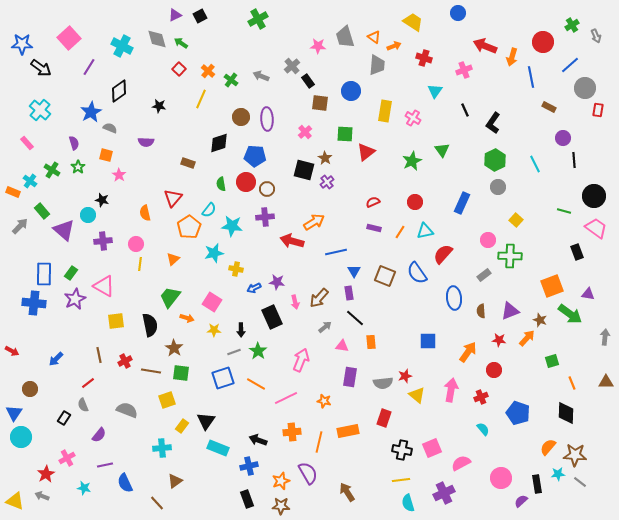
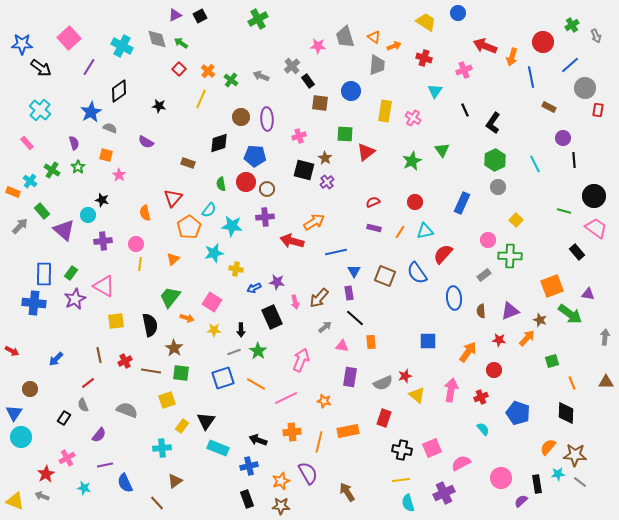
yellow trapezoid at (413, 22): moved 13 px right
pink cross at (305, 132): moved 6 px left, 4 px down; rotated 24 degrees clockwise
purple semicircle at (146, 142): rotated 28 degrees clockwise
black rectangle at (577, 252): rotated 21 degrees counterclockwise
gray semicircle at (383, 383): rotated 18 degrees counterclockwise
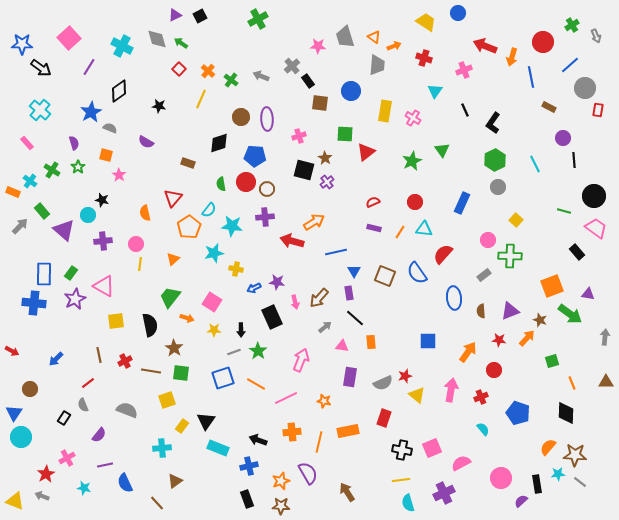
cyan triangle at (425, 231): moved 1 px left, 2 px up; rotated 18 degrees clockwise
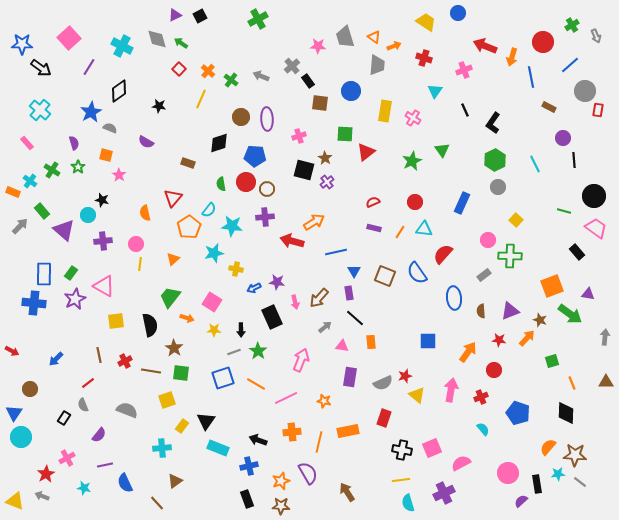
gray circle at (585, 88): moved 3 px down
pink circle at (501, 478): moved 7 px right, 5 px up
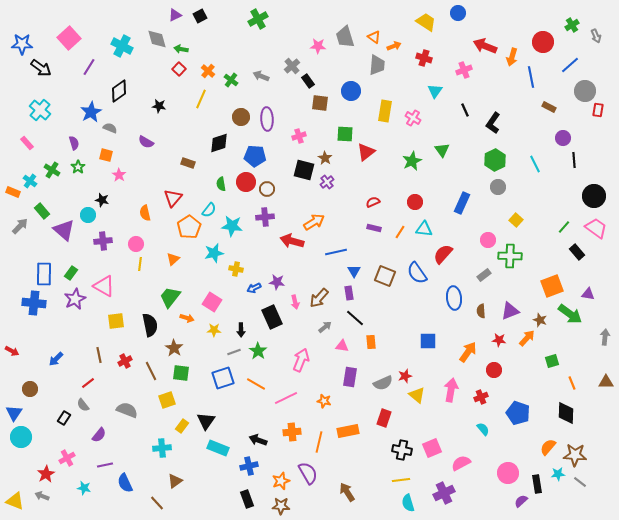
green arrow at (181, 43): moved 6 px down; rotated 24 degrees counterclockwise
green line at (564, 211): moved 16 px down; rotated 64 degrees counterclockwise
brown line at (151, 371): rotated 54 degrees clockwise
gray semicircle at (83, 405): rotated 16 degrees counterclockwise
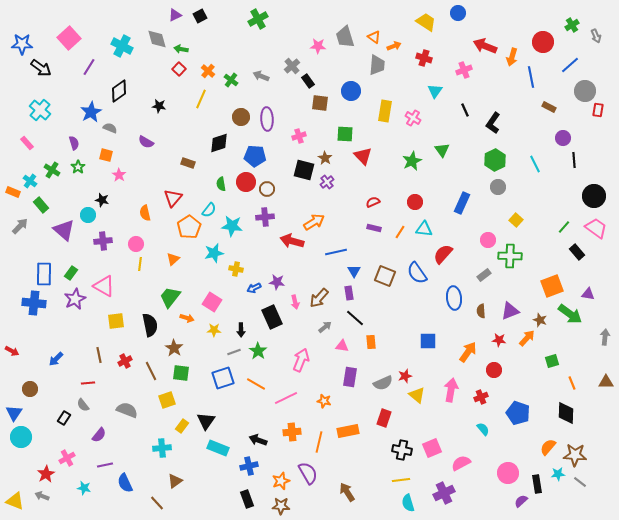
red triangle at (366, 152): moved 3 px left, 4 px down; rotated 36 degrees counterclockwise
green rectangle at (42, 211): moved 1 px left, 6 px up
red line at (88, 383): rotated 32 degrees clockwise
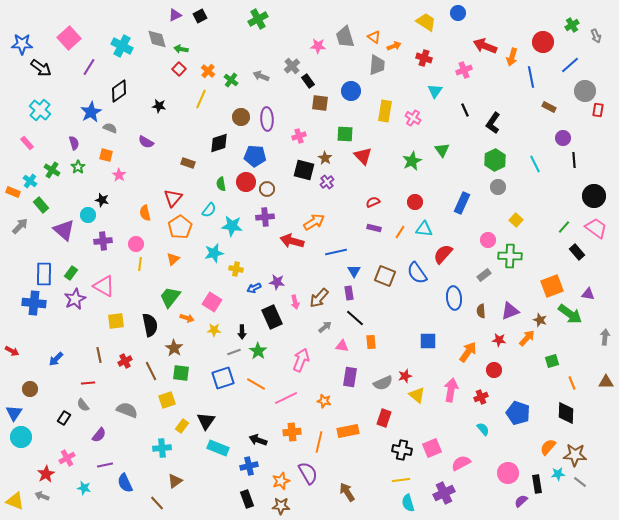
orange pentagon at (189, 227): moved 9 px left
black arrow at (241, 330): moved 1 px right, 2 px down
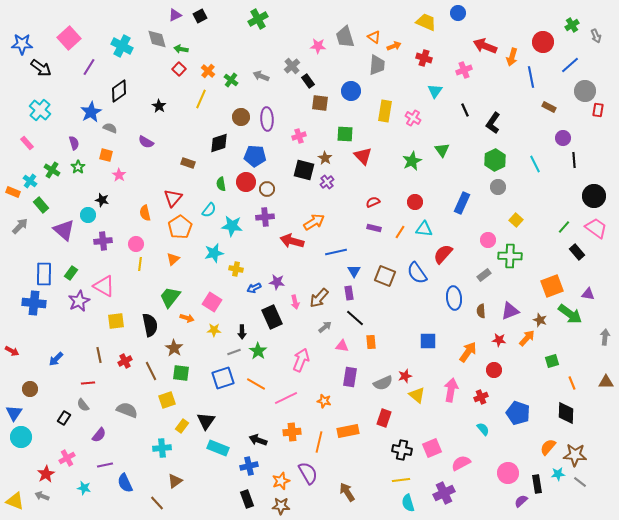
yellow trapezoid at (426, 22): rotated 10 degrees counterclockwise
black star at (159, 106): rotated 24 degrees clockwise
purple star at (75, 299): moved 4 px right, 2 px down
